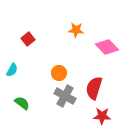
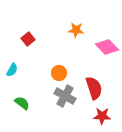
red semicircle: rotated 145 degrees clockwise
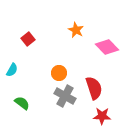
orange star: rotated 21 degrees clockwise
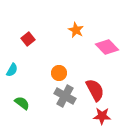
red semicircle: moved 1 px right, 2 px down; rotated 10 degrees counterclockwise
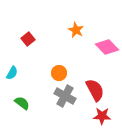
cyan semicircle: moved 3 px down
